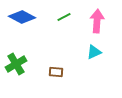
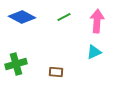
green cross: rotated 15 degrees clockwise
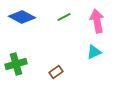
pink arrow: rotated 15 degrees counterclockwise
brown rectangle: rotated 40 degrees counterclockwise
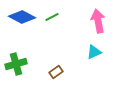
green line: moved 12 px left
pink arrow: moved 1 px right
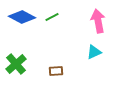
green cross: rotated 25 degrees counterclockwise
brown rectangle: moved 1 px up; rotated 32 degrees clockwise
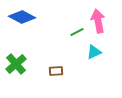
green line: moved 25 px right, 15 px down
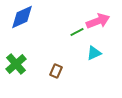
blue diamond: rotated 52 degrees counterclockwise
pink arrow: rotated 80 degrees clockwise
cyan triangle: moved 1 px down
brown rectangle: rotated 64 degrees counterclockwise
